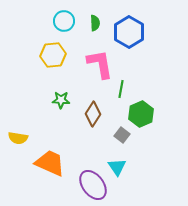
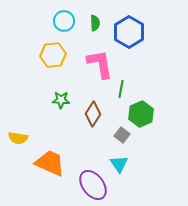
cyan triangle: moved 2 px right, 3 px up
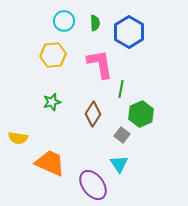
green star: moved 9 px left, 2 px down; rotated 18 degrees counterclockwise
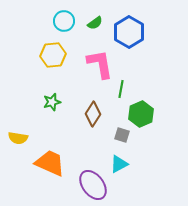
green semicircle: rotated 56 degrees clockwise
gray square: rotated 21 degrees counterclockwise
cyan triangle: rotated 36 degrees clockwise
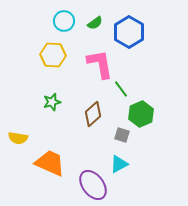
yellow hexagon: rotated 10 degrees clockwise
green line: rotated 48 degrees counterclockwise
brown diamond: rotated 15 degrees clockwise
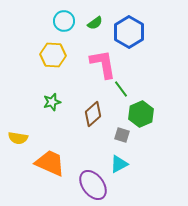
pink L-shape: moved 3 px right
